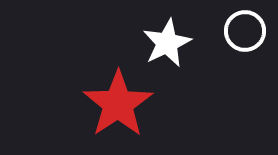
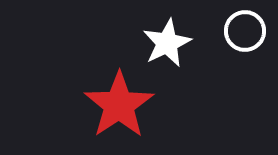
red star: moved 1 px right, 1 px down
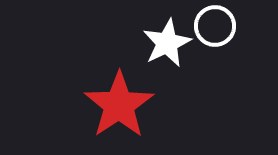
white circle: moved 30 px left, 5 px up
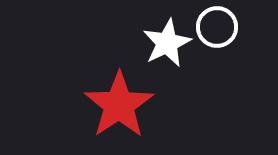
white circle: moved 2 px right, 1 px down
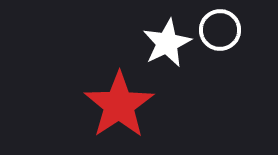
white circle: moved 3 px right, 3 px down
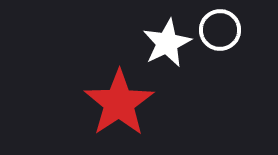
red star: moved 2 px up
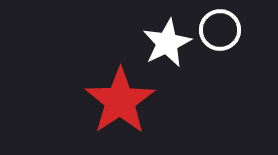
red star: moved 1 px right, 2 px up
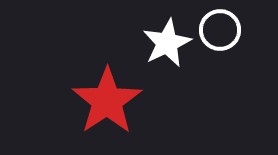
red star: moved 13 px left
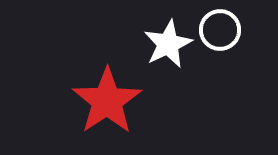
white star: moved 1 px right, 1 px down
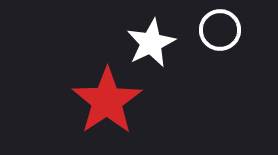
white star: moved 17 px left, 1 px up
